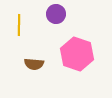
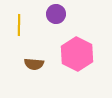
pink hexagon: rotated 8 degrees clockwise
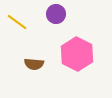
yellow line: moved 2 px left, 3 px up; rotated 55 degrees counterclockwise
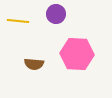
yellow line: moved 1 px right, 1 px up; rotated 30 degrees counterclockwise
pink hexagon: rotated 24 degrees counterclockwise
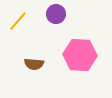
yellow line: rotated 55 degrees counterclockwise
pink hexagon: moved 3 px right, 1 px down
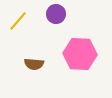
pink hexagon: moved 1 px up
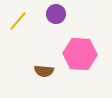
brown semicircle: moved 10 px right, 7 px down
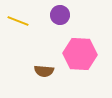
purple circle: moved 4 px right, 1 px down
yellow line: rotated 70 degrees clockwise
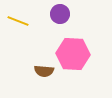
purple circle: moved 1 px up
pink hexagon: moved 7 px left
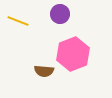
pink hexagon: rotated 24 degrees counterclockwise
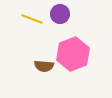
yellow line: moved 14 px right, 2 px up
brown semicircle: moved 5 px up
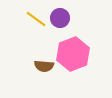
purple circle: moved 4 px down
yellow line: moved 4 px right; rotated 15 degrees clockwise
